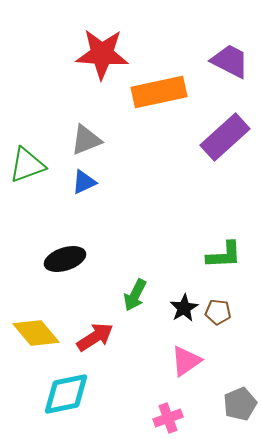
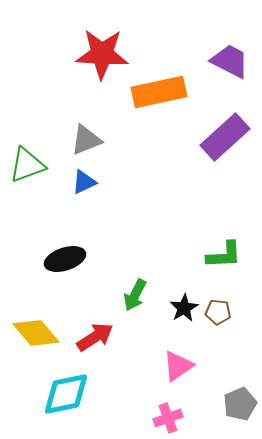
pink triangle: moved 8 px left, 5 px down
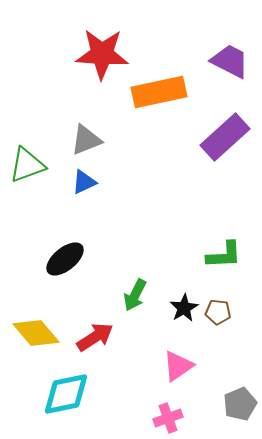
black ellipse: rotated 21 degrees counterclockwise
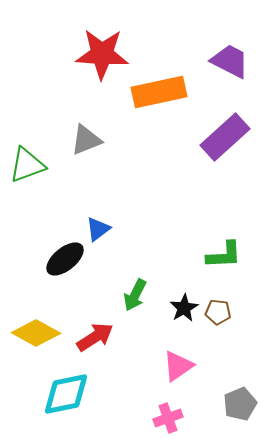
blue triangle: moved 14 px right, 47 px down; rotated 12 degrees counterclockwise
yellow diamond: rotated 21 degrees counterclockwise
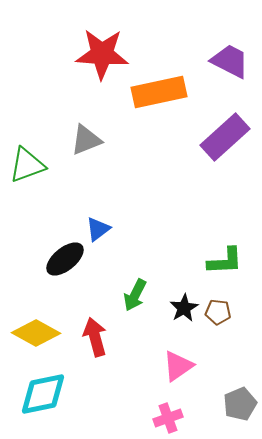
green L-shape: moved 1 px right, 6 px down
red arrow: rotated 72 degrees counterclockwise
cyan diamond: moved 23 px left
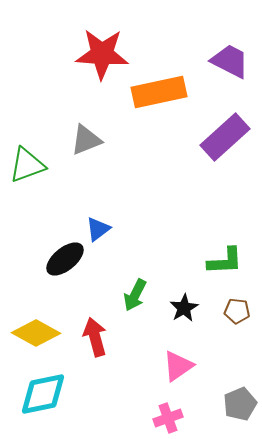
brown pentagon: moved 19 px right, 1 px up
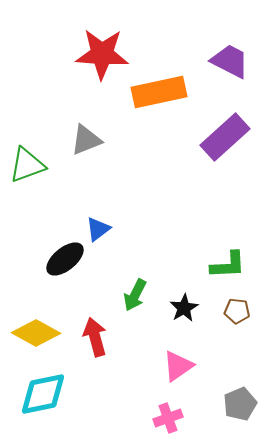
green L-shape: moved 3 px right, 4 px down
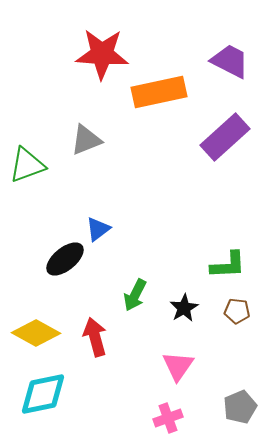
pink triangle: rotated 20 degrees counterclockwise
gray pentagon: moved 3 px down
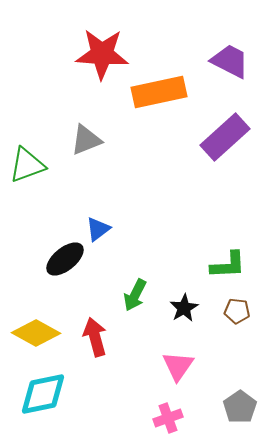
gray pentagon: rotated 12 degrees counterclockwise
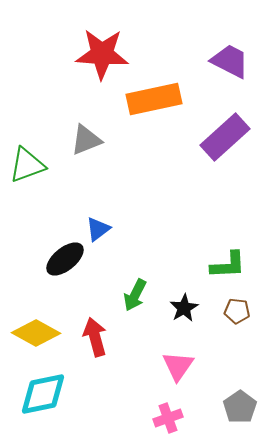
orange rectangle: moved 5 px left, 7 px down
